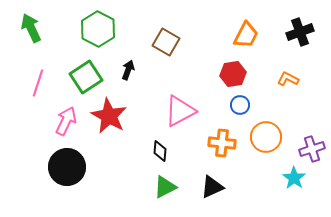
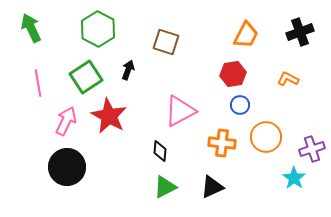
brown square: rotated 12 degrees counterclockwise
pink line: rotated 28 degrees counterclockwise
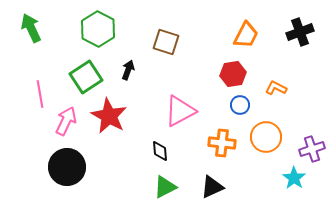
orange L-shape: moved 12 px left, 9 px down
pink line: moved 2 px right, 11 px down
black diamond: rotated 10 degrees counterclockwise
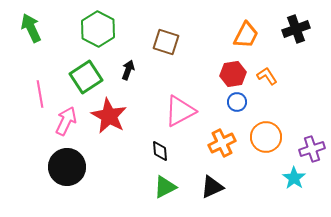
black cross: moved 4 px left, 3 px up
orange L-shape: moved 9 px left, 12 px up; rotated 30 degrees clockwise
blue circle: moved 3 px left, 3 px up
orange cross: rotated 32 degrees counterclockwise
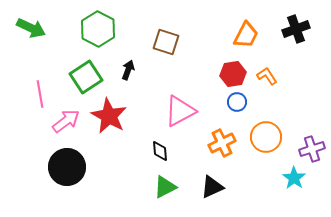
green arrow: rotated 140 degrees clockwise
pink arrow: rotated 28 degrees clockwise
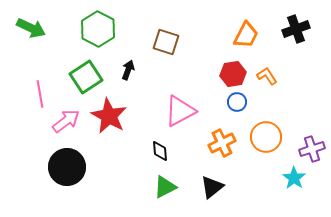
black triangle: rotated 15 degrees counterclockwise
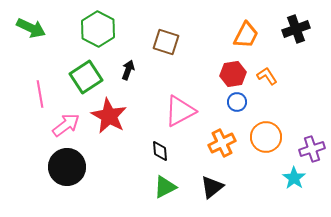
pink arrow: moved 4 px down
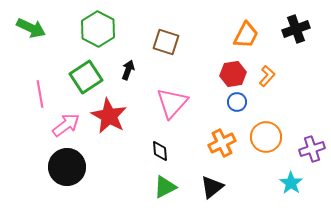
orange L-shape: rotated 75 degrees clockwise
pink triangle: moved 8 px left, 8 px up; rotated 20 degrees counterclockwise
cyan star: moved 3 px left, 5 px down
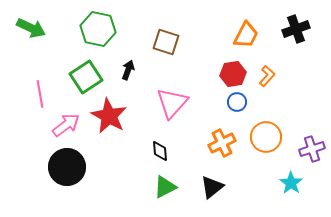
green hexagon: rotated 16 degrees counterclockwise
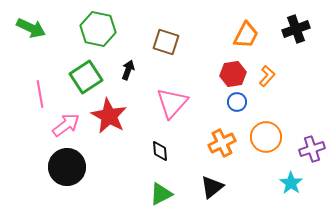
green triangle: moved 4 px left, 7 px down
